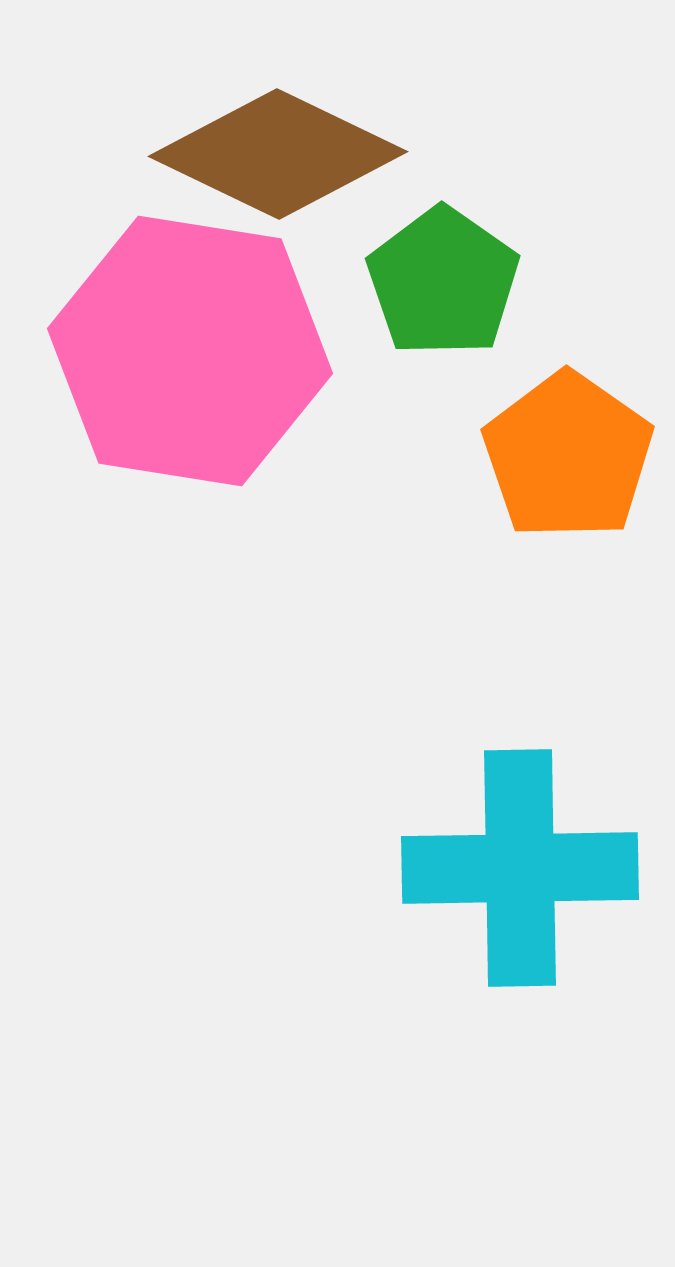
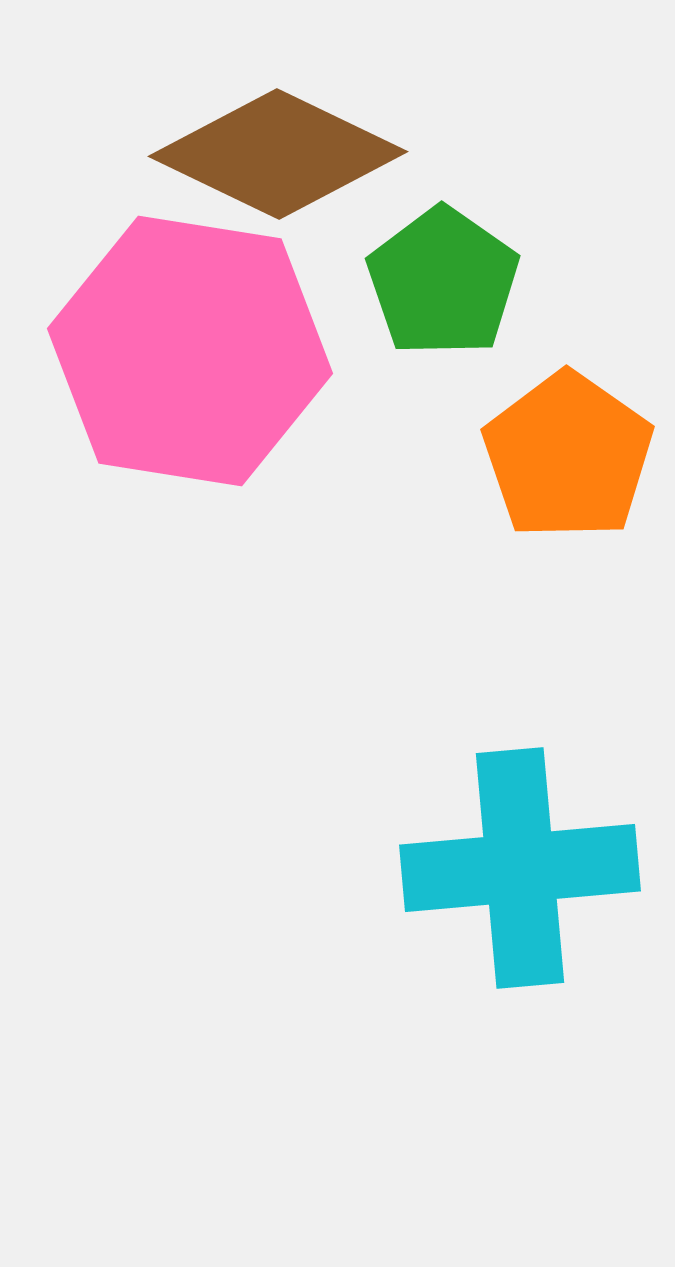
cyan cross: rotated 4 degrees counterclockwise
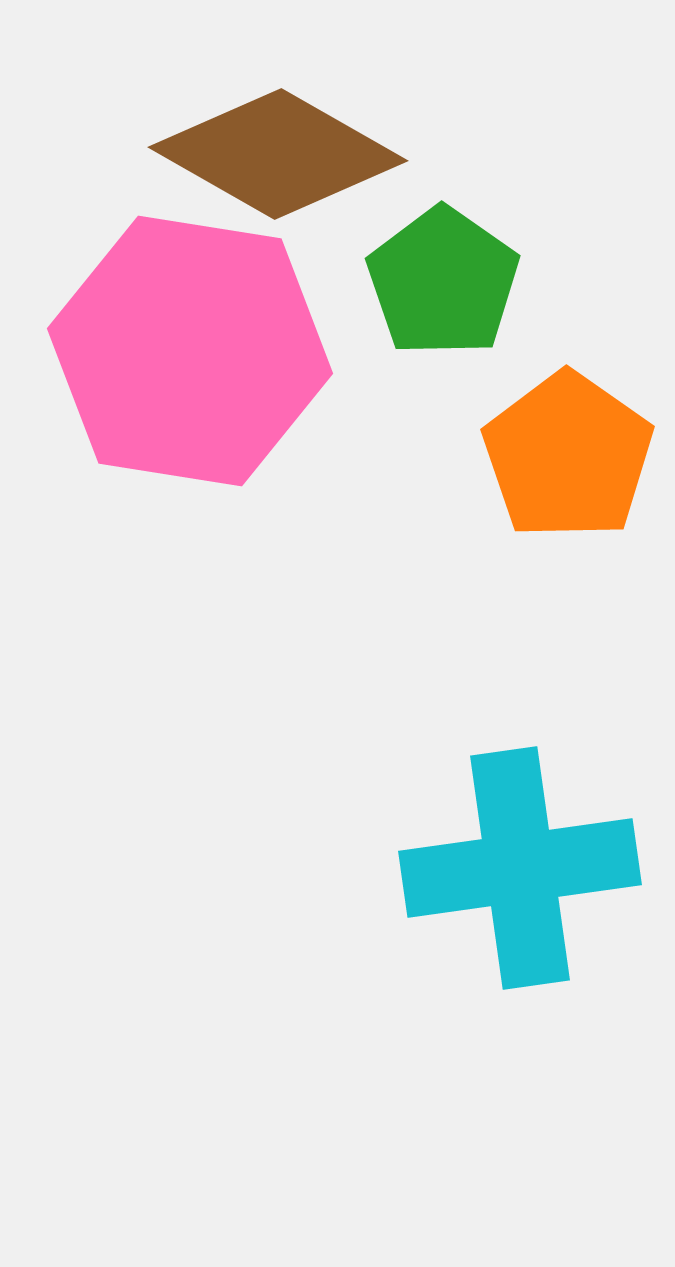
brown diamond: rotated 4 degrees clockwise
cyan cross: rotated 3 degrees counterclockwise
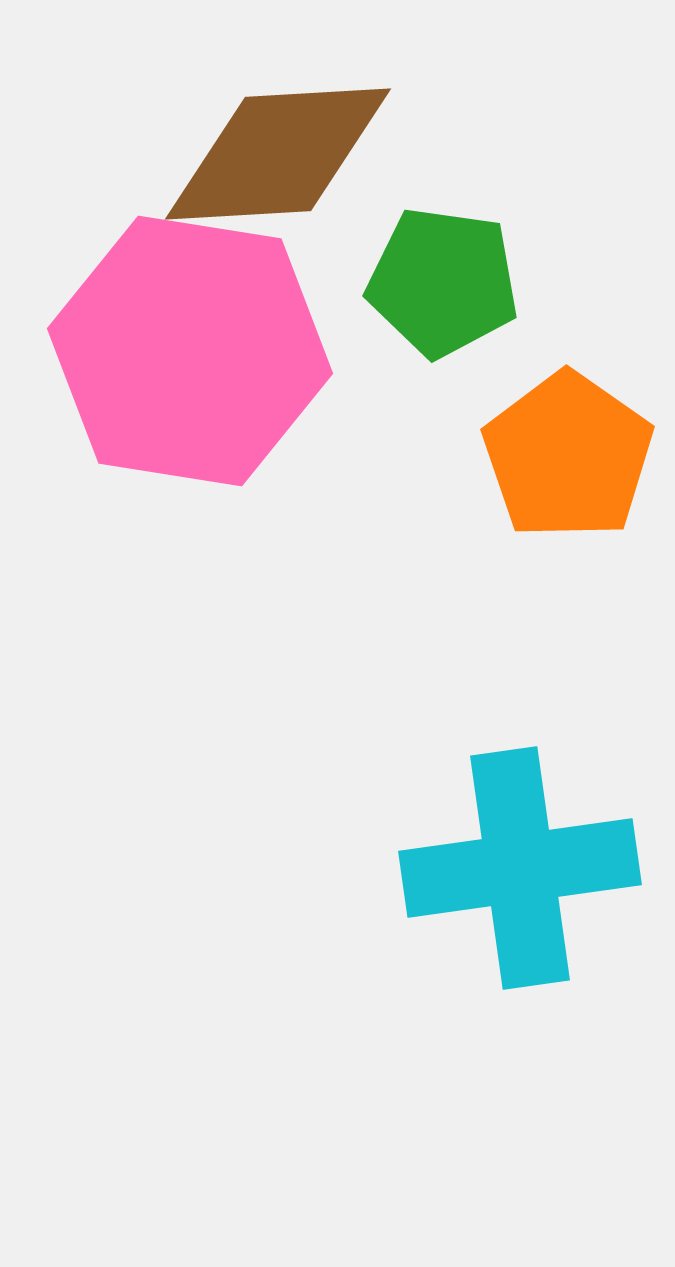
brown diamond: rotated 33 degrees counterclockwise
green pentagon: rotated 27 degrees counterclockwise
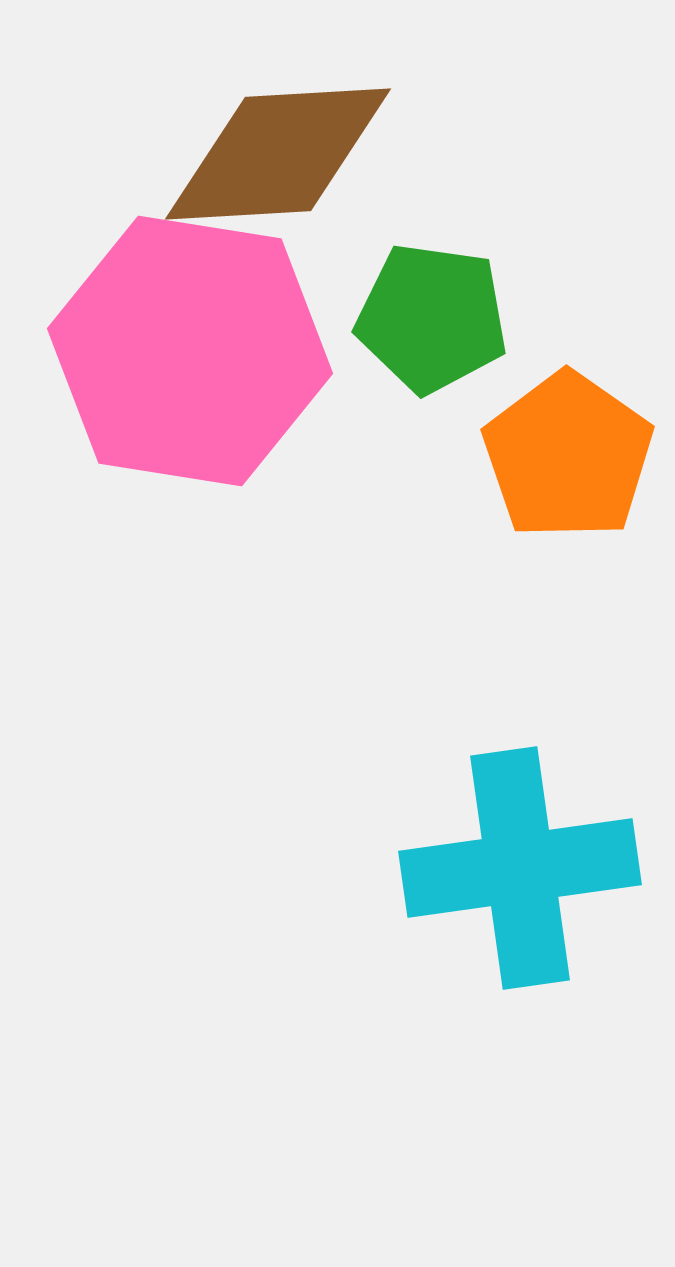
green pentagon: moved 11 px left, 36 px down
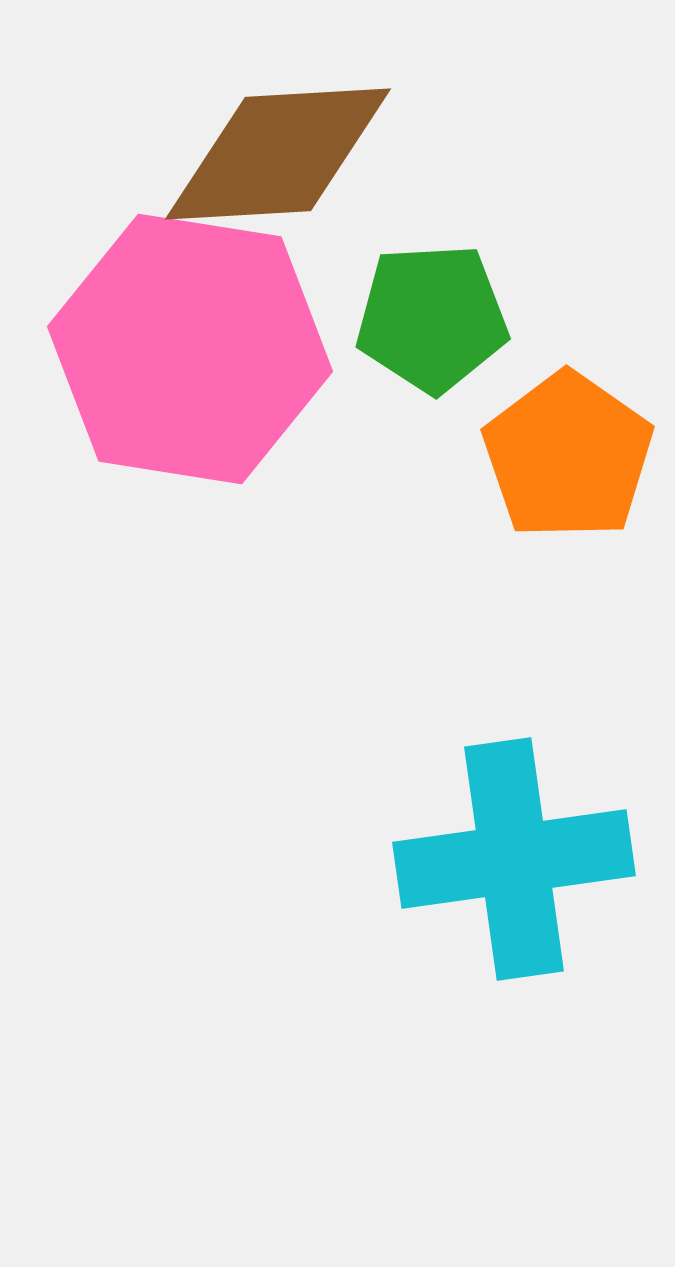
green pentagon: rotated 11 degrees counterclockwise
pink hexagon: moved 2 px up
cyan cross: moved 6 px left, 9 px up
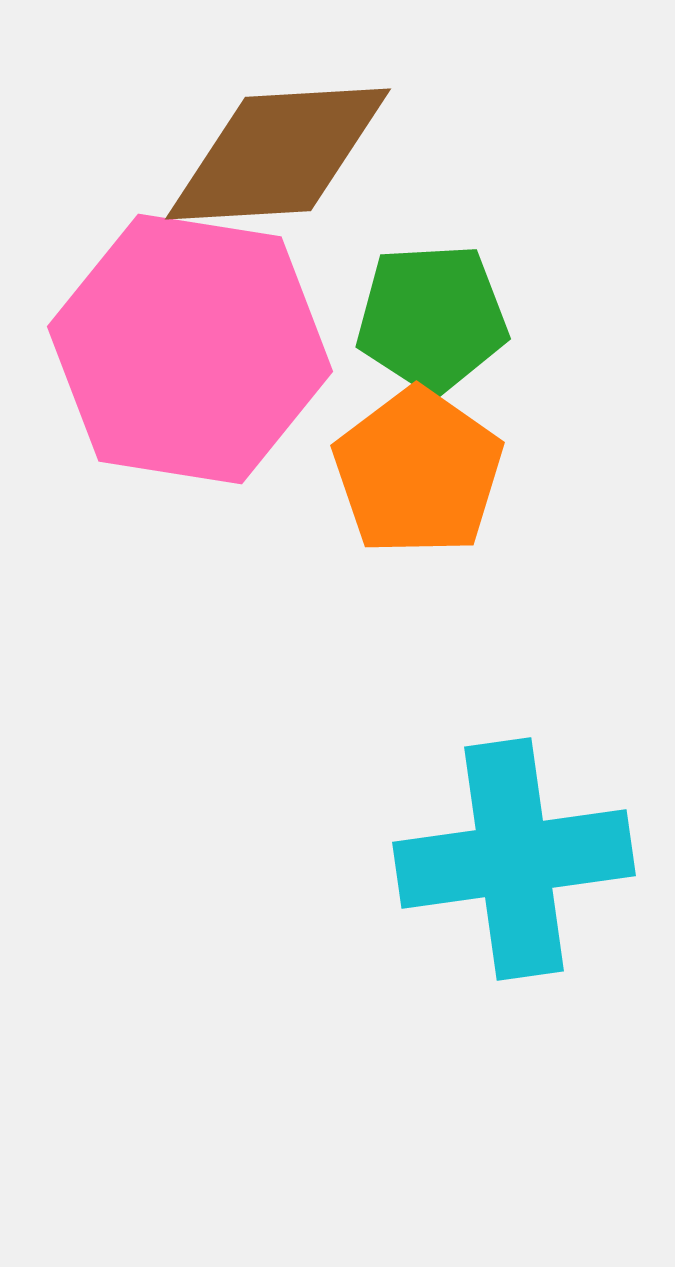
orange pentagon: moved 150 px left, 16 px down
